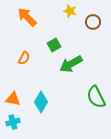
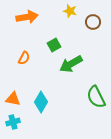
orange arrow: rotated 125 degrees clockwise
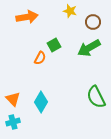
orange semicircle: moved 16 px right
green arrow: moved 18 px right, 16 px up
orange triangle: rotated 35 degrees clockwise
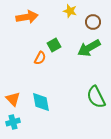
cyan diamond: rotated 40 degrees counterclockwise
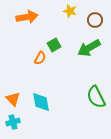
brown circle: moved 2 px right, 2 px up
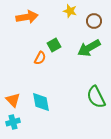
brown circle: moved 1 px left, 1 px down
orange triangle: moved 1 px down
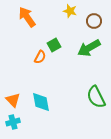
orange arrow: rotated 115 degrees counterclockwise
orange semicircle: moved 1 px up
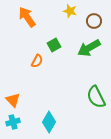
orange semicircle: moved 3 px left, 4 px down
cyan diamond: moved 8 px right, 20 px down; rotated 40 degrees clockwise
